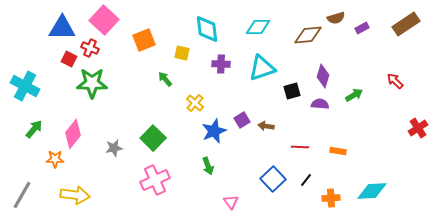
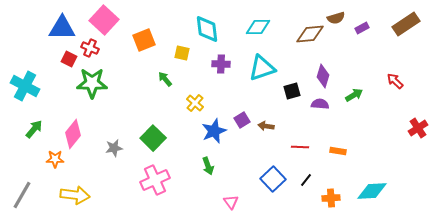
brown diamond at (308, 35): moved 2 px right, 1 px up
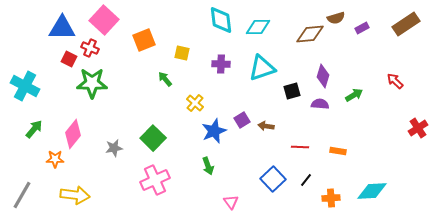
cyan diamond at (207, 29): moved 14 px right, 9 px up
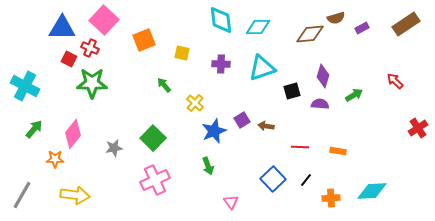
green arrow at (165, 79): moved 1 px left, 6 px down
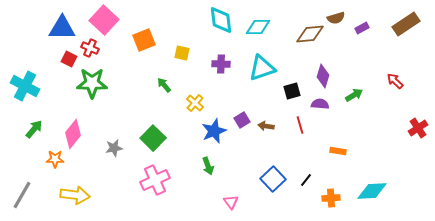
red line at (300, 147): moved 22 px up; rotated 72 degrees clockwise
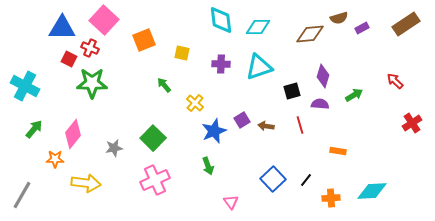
brown semicircle at (336, 18): moved 3 px right
cyan triangle at (262, 68): moved 3 px left, 1 px up
red cross at (418, 128): moved 6 px left, 5 px up
yellow arrow at (75, 195): moved 11 px right, 12 px up
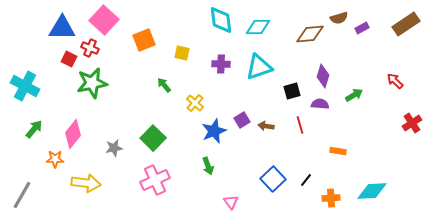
green star at (92, 83): rotated 12 degrees counterclockwise
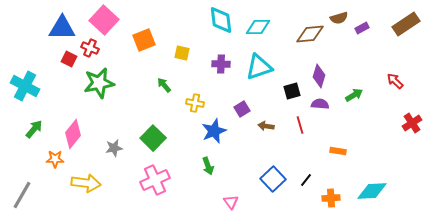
purple diamond at (323, 76): moved 4 px left
green star at (92, 83): moved 7 px right
yellow cross at (195, 103): rotated 30 degrees counterclockwise
purple square at (242, 120): moved 11 px up
